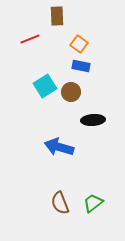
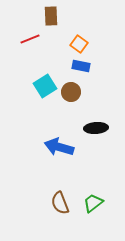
brown rectangle: moved 6 px left
black ellipse: moved 3 px right, 8 px down
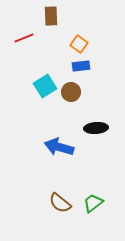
red line: moved 6 px left, 1 px up
blue rectangle: rotated 18 degrees counterclockwise
brown semicircle: rotated 30 degrees counterclockwise
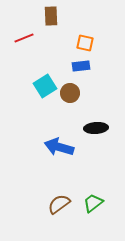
orange square: moved 6 px right, 1 px up; rotated 24 degrees counterclockwise
brown circle: moved 1 px left, 1 px down
brown semicircle: moved 1 px left, 1 px down; rotated 105 degrees clockwise
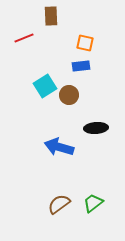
brown circle: moved 1 px left, 2 px down
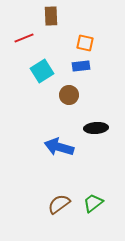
cyan square: moved 3 px left, 15 px up
